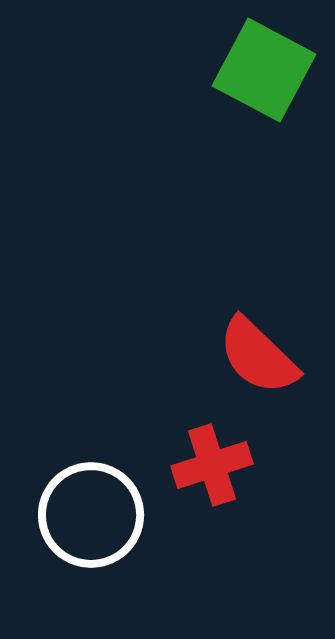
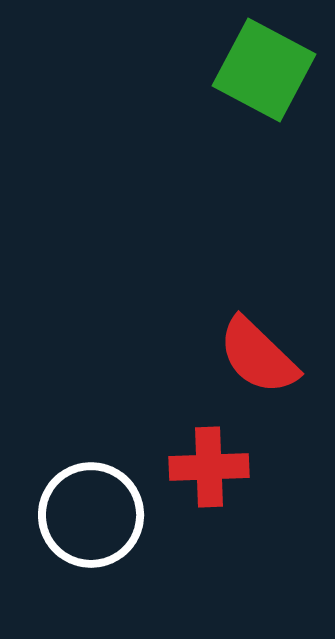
red cross: moved 3 px left, 2 px down; rotated 16 degrees clockwise
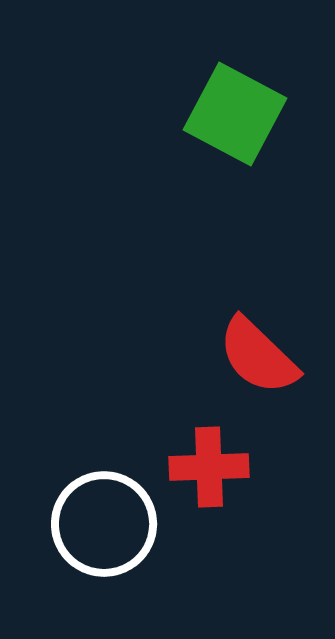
green square: moved 29 px left, 44 px down
white circle: moved 13 px right, 9 px down
